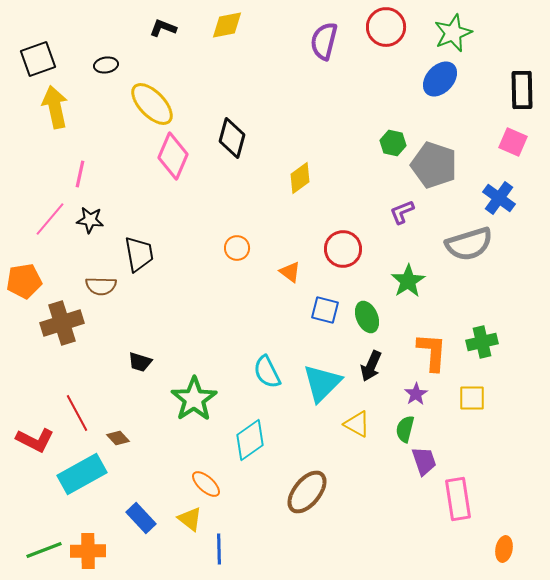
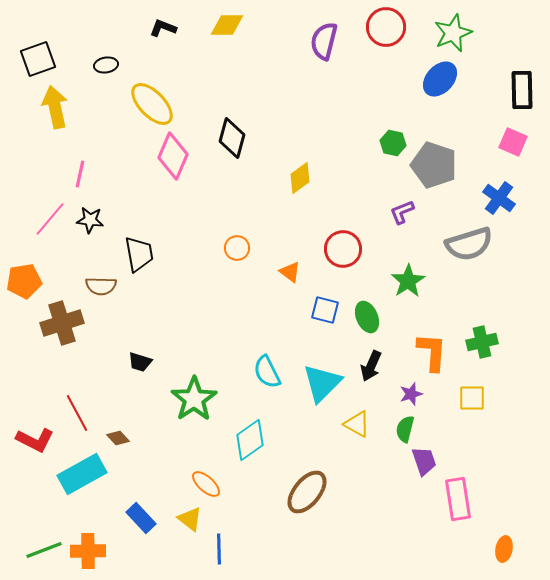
yellow diamond at (227, 25): rotated 12 degrees clockwise
purple star at (416, 394): moved 5 px left; rotated 15 degrees clockwise
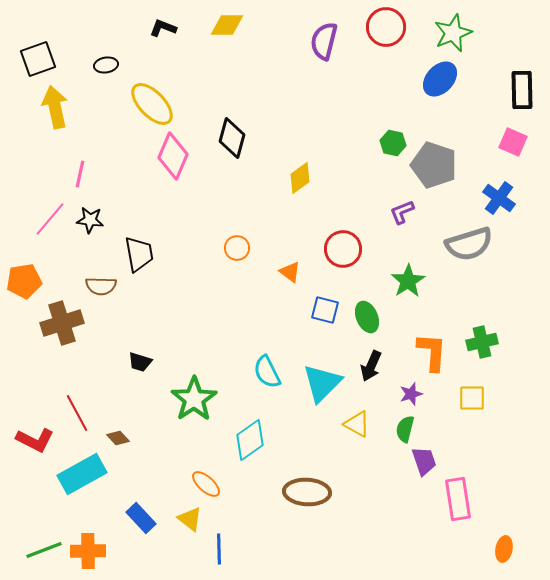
brown ellipse at (307, 492): rotated 54 degrees clockwise
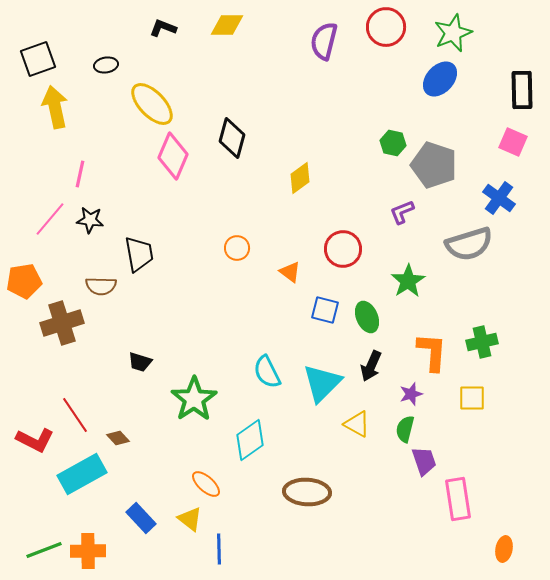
red line at (77, 413): moved 2 px left, 2 px down; rotated 6 degrees counterclockwise
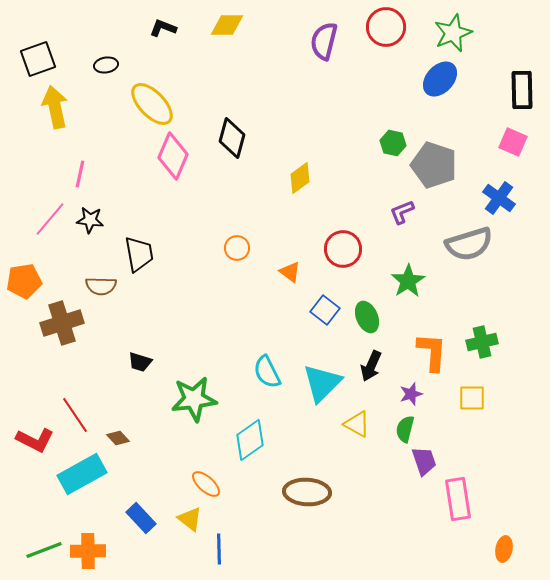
blue square at (325, 310): rotated 24 degrees clockwise
green star at (194, 399): rotated 27 degrees clockwise
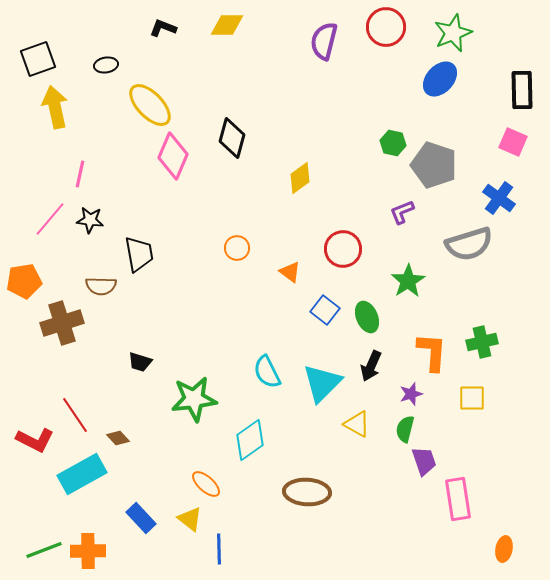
yellow ellipse at (152, 104): moved 2 px left, 1 px down
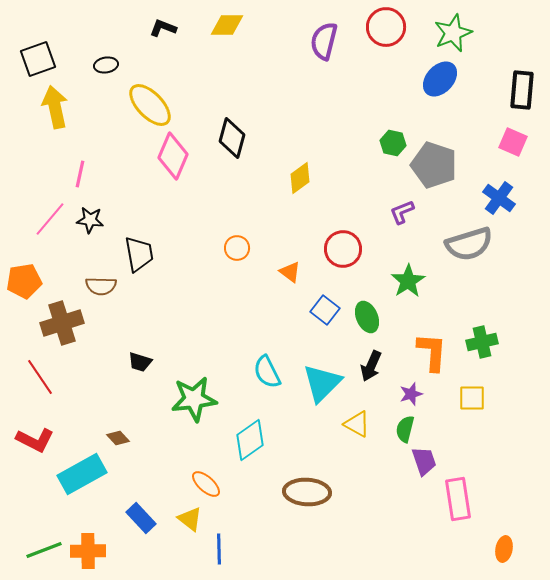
black rectangle at (522, 90): rotated 6 degrees clockwise
red line at (75, 415): moved 35 px left, 38 px up
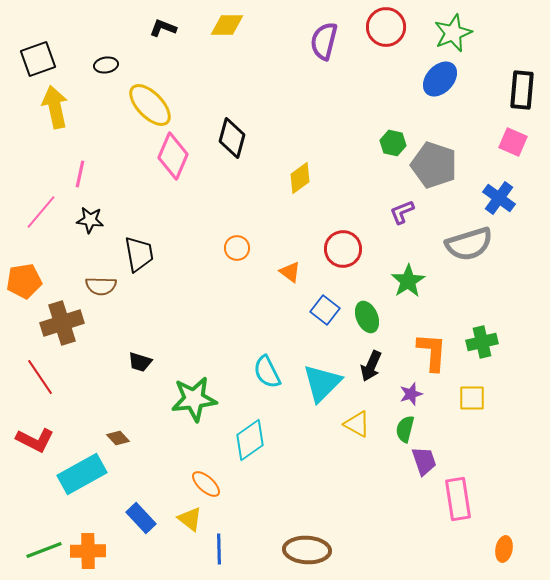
pink line at (50, 219): moved 9 px left, 7 px up
brown ellipse at (307, 492): moved 58 px down
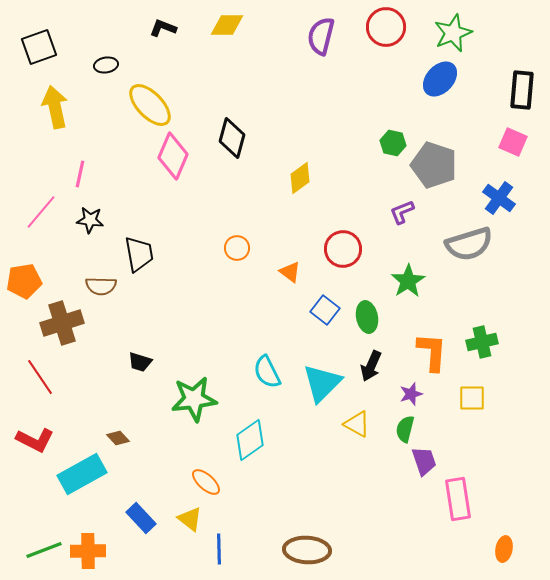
purple semicircle at (324, 41): moved 3 px left, 5 px up
black square at (38, 59): moved 1 px right, 12 px up
green ellipse at (367, 317): rotated 12 degrees clockwise
orange ellipse at (206, 484): moved 2 px up
